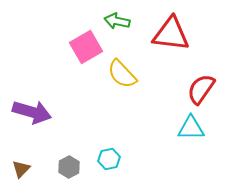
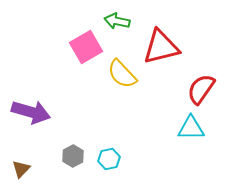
red triangle: moved 10 px left, 13 px down; rotated 21 degrees counterclockwise
purple arrow: moved 1 px left
gray hexagon: moved 4 px right, 11 px up
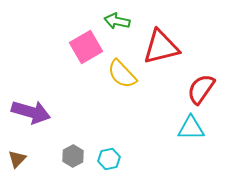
brown triangle: moved 4 px left, 10 px up
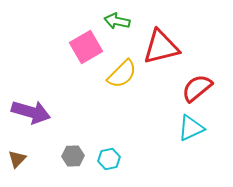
yellow semicircle: rotated 92 degrees counterclockwise
red semicircle: moved 4 px left, 1 px up; rotated 16 degrees clockwise
cyan triangle: rotated 24 degrees counterclockwise
gray hexagon: rotated 25 degrees clockwise
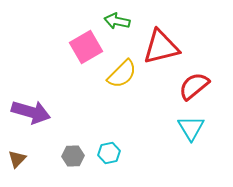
red semicircle: moved 3 px left, 2 px up
cyan triangle: rotated 36 degrees counterclockwise
cyan hexagon: moved 6 px up
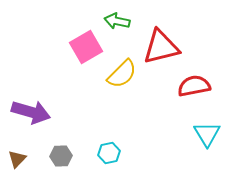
red semicircle: rotated 28 degrees clockwise
cyan triangle: moved 16 px right, 6 px down
gray hexagon: moved 12 px left
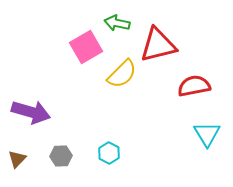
green arrow: moved 2 px down
red triangle: moved 3 px left, 2 px up
cyan hexagon: rotated 20 degrees counterclockwise
